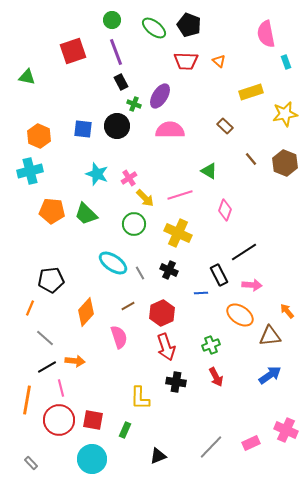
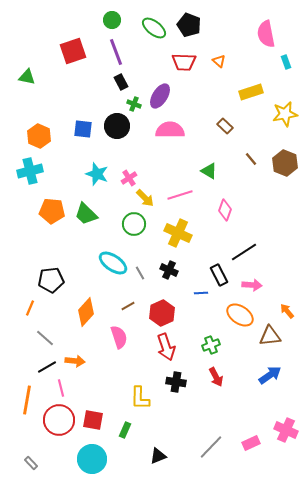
red trapezoid at (186, 61): moved 2 px left, 1 px down
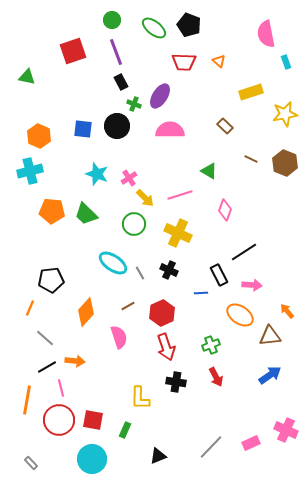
brown line at (251, 159): rotated 24 degrees counterclockwise
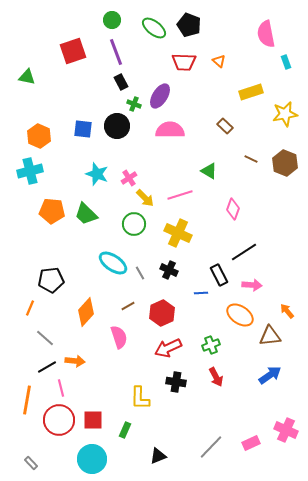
pink diamond at (225, 210): moved 8 px right, 1 px up
red arrow at (166, 347): moved 2 px right, 1 px down; rotated 84 degrees clockwise
red square at (93, 420): rotated 10 degrees counterclockwise
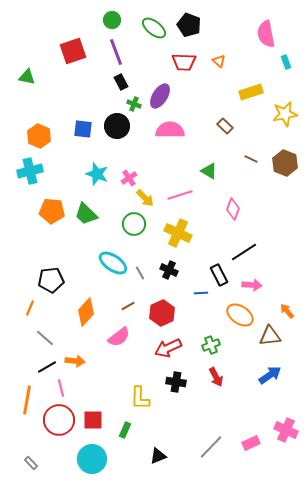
pink semicircle at (119, 337): rotated 70 degrees clockwise
